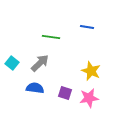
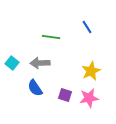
blue line: rotated 48 degrees clockwise
gray arrow: rotated 138 degrees counterclockwise
yellow star: rotated 24 degrees clockwise
blue semicircle: rotated 132 degrees counterclockwise
purple square: moved 2 px down
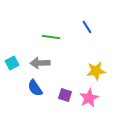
cyan square: rotated 24 degrees clockwise
yellow star: moved 5 px right; rotated 18 degrees clockwise
pink star: rotated 18 degrees counterclockwise
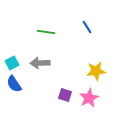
green line: moved 5 px left, 5 px up
blue semicircle: moved 21 px left, 4 px up
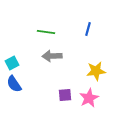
blue line: moved 1 px right, 2 px down; rotated 48 degrees clockwise
gray arrow: moved 12 px right, 7 px up
purple square: rotated 24 degrees counterclockwise
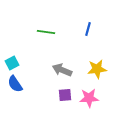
gray arrow: moved 10 px right, 14 px down; rotated 24 degrees clockwise
yellow star: moved 1 px right, 2 px up
blue semicircle: moved 1 px right
pink star: rotated 24 degrees clockwise
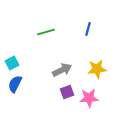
green line: rotated 24 degrees counterclockwise
gray arrow: rotated 132 degrees clockwise
blue semicircle: rotated 60 degrees clockwise
purple square: moved 2 px right, 3 px up; rotated 16 degrees counterclockwise
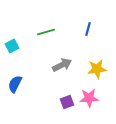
cyan square: moved 17 px up
gray arrow: moved 5 px up
purple square: moved 10 px down
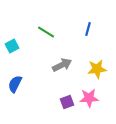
green line: rotated 48 degrees clockwise
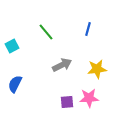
green line: rotated 18 degrees clockwise
purple square: rotated 16 degrees clockwise
